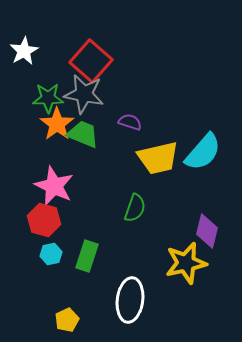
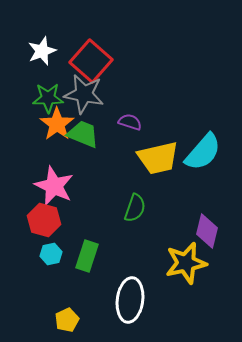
white star: moved 18 px right; rotated 8 degrees clockwise
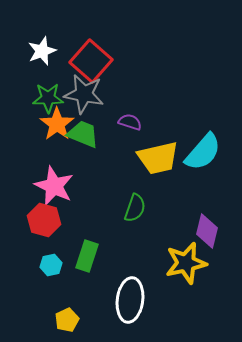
cyan hexagon: moved 11 px down
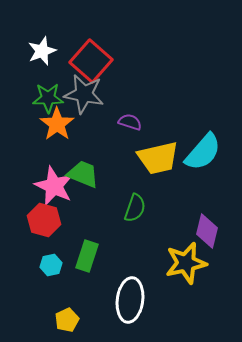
green trapezoid: moved 40 px down
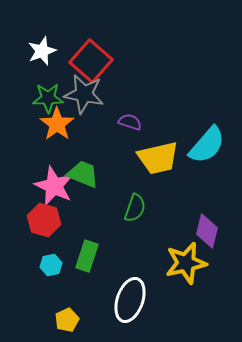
cyan semicircle: moved 4 px right, 7 px up
white ellipse: rotated 12 degrees clockwise
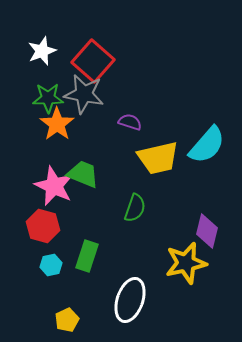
red square: moved 2 px right
red hexagon: moved 1 px left, 6 px down
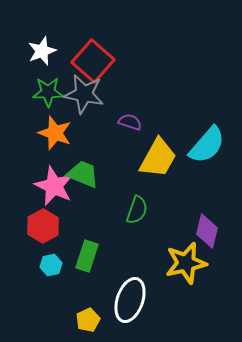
green star: moved 6 px up
orange star: moved 2 px left, 9 px down; rotated 16 degrees counterclockwise
yellow trapezoid: rotated 48 degrees counterclockwise
green semicircle: moved 2 px right, 2 px down
red hexagon: rotated 16 degrees clockwise
yellow pentagon: moved 21 px right
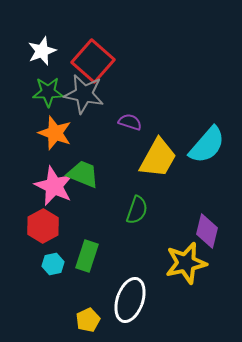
cyan hexagon: moved 2 px right, 1 px up
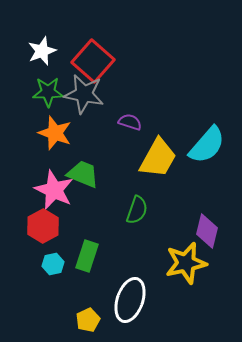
pink star: moved 4 px down
